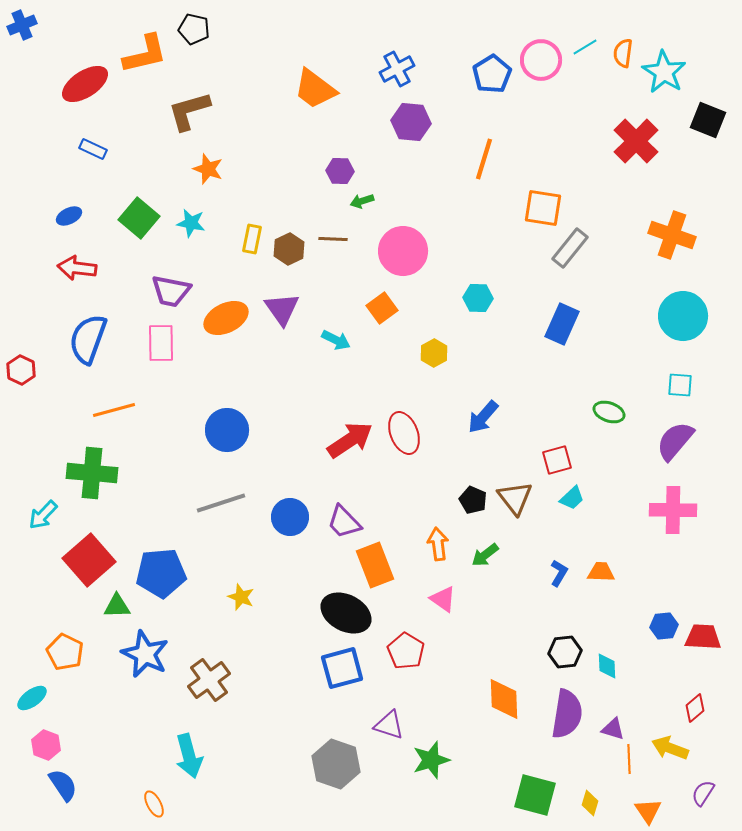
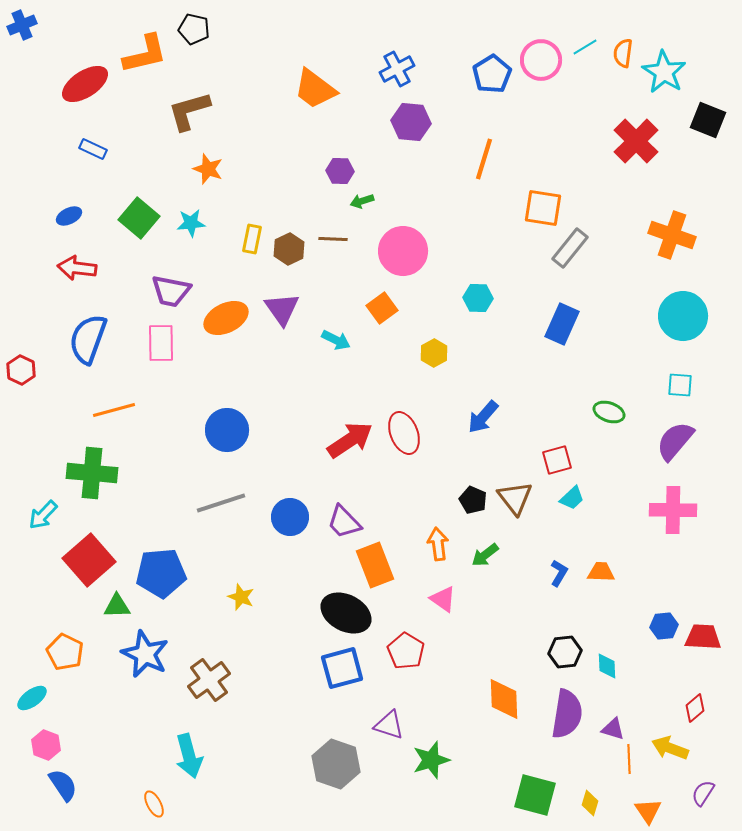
cyan star at (191, 223): rotated 16 degrees counterclockwise
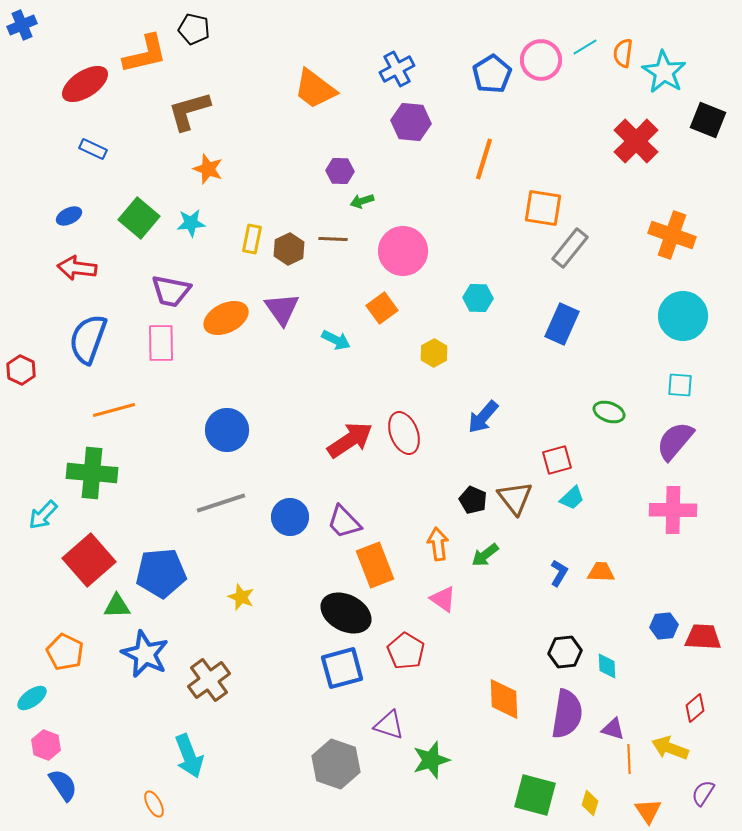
cyan arrow at (189, 756): rotated 6 degrees counterclockwise
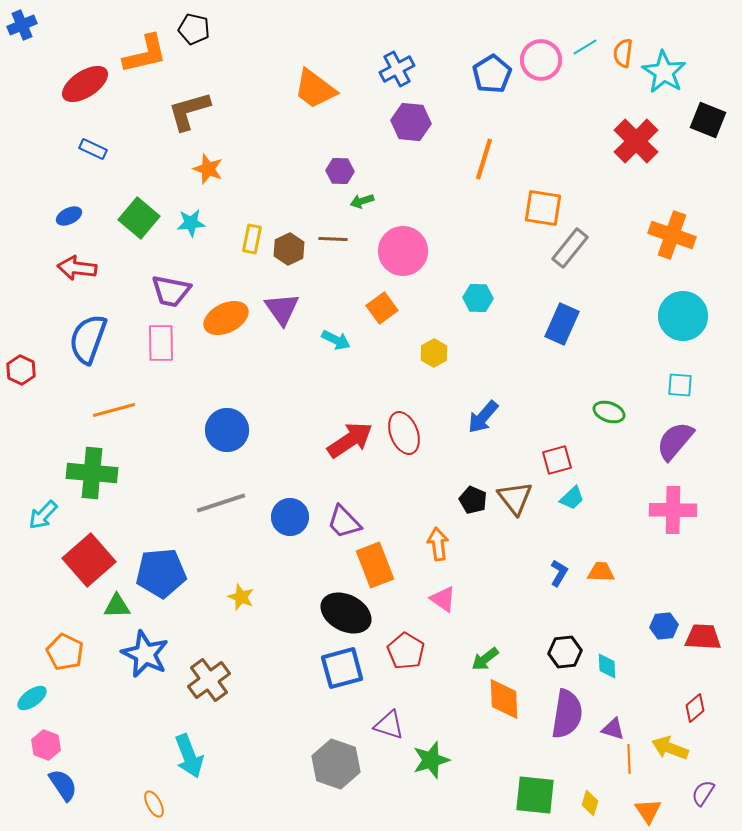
green arrow at (485, 555): moved 104 px down
green square at (535, 795): rotated 9 degrees counterclockwise
